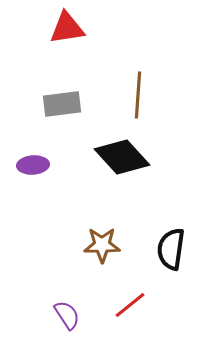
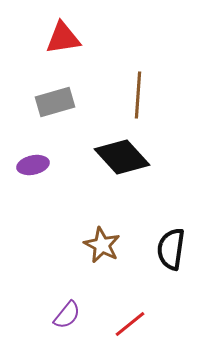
red triangle: moved 4 px left, 10 px down
gray rectangle: moved 7 px left, 2 px up; rotated 9 degrees counterclockwise
purple ellipse: rotated 8 degrees counterclockwise
brown star: rotated 27 degrees clockwise
red line: moved 19 px down
purple semicircle: rotated 72 degrees clockwise
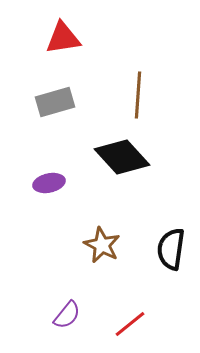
purple ellipse: moved 16 px right, 18 px down
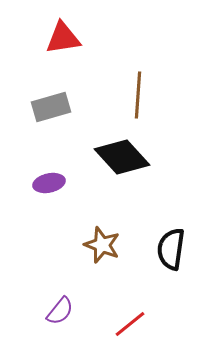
gray rectangle: moved 4 px left, 5 px down
brown star: rotated 6 degrees counterclockwise
purple semicircle: moved 7 px left, 4 px up
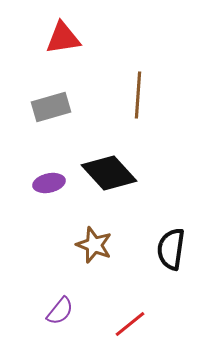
black diamond: moved 13 px left, 16 px down
brown star: moved 8 px left
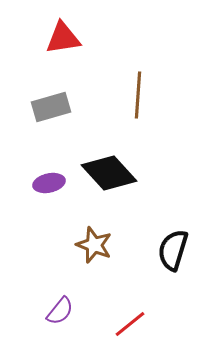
black semicircle: moved 2 px right, 1 px down; rotated 9 degrees clockwise
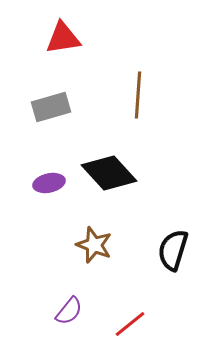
purple semicircle: moved 9 px right
